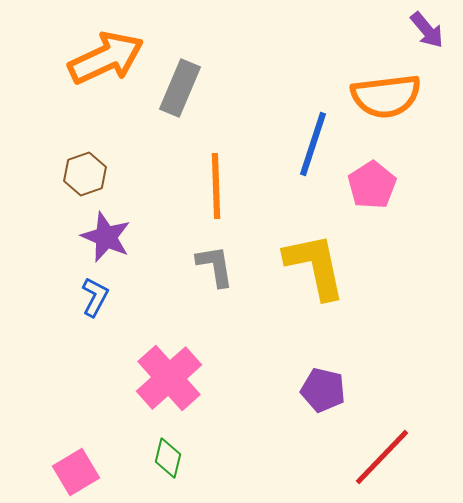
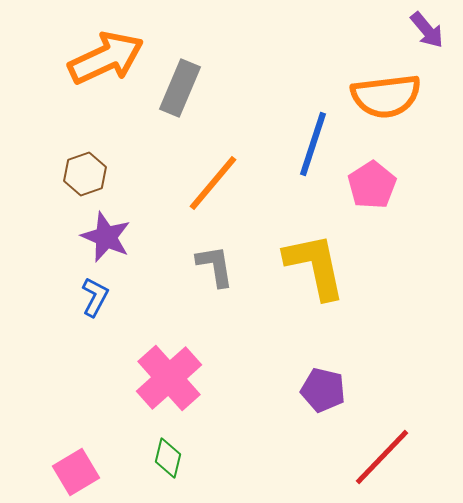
orange line: moved 3 px left, 3 px up; rotated 42 degrees clockwise
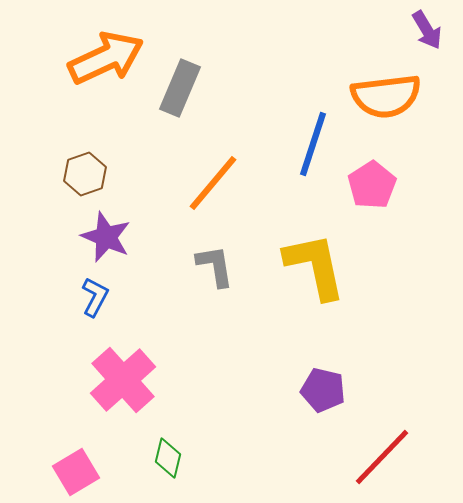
purple arrow: rotated 9 degrees clockwise
pink cross: moved 46 px left, 2 px down
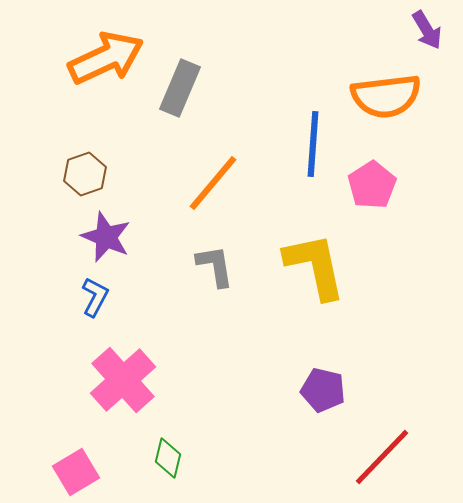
blue line: rotated 14 degrees counterclockwise
